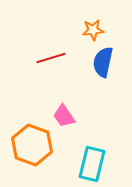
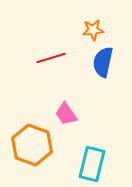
pink trapezoid: moved 2 px right, 2 px up
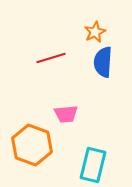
orange star: moved 2 px right, 2 px down; rotated 20 degrees counterclockwise
blue semicircle: rotated 8 degrees counterclockwise
pink trapezoid: rotated 60 degrees counterclockwise
cyan rectangle: moved 1 px right, 1 px down
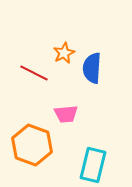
orange star: moved 31 px left, 21 px down
red line: moved 17 px left, 15 px down; rotated 44 degrees clockwise
blue semicircle: moved 11 px left, 6 px down
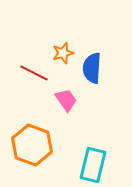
orange star: moved 1 px left; rotated 10 degrees clockwise
pink trapezoid: moved 14 px up; rotated 120 degrees counterclockwise
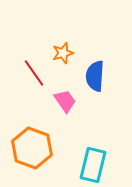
blue semicircle: moved 3 px right, 8 px down
red line: rotated 28 degrees clockwise
pink trapezoid: moved 1 px left, 1 px down
orange hexagon: moved 3 px down
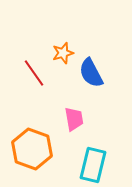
blue semicircle: moved 4 px left, 3 px up; rotated 32 degrees counterclockwise
pink trapezoid: moved 9 px right, 18 px down; rotated 25 degrees clockwise
orange hexagon: moved 1 px down
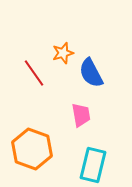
pink trapezoid: moved 7 px right, 4 px up
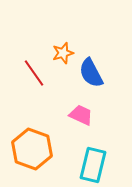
pink trapezoid: rotated 55 degrees counterclockwise
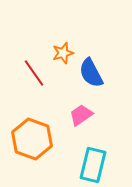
pink trapezoid: rotated 60 degrees counterclockwise
orange hexagon: moved 10 px up
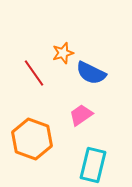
blue semicircle: rotated 36 degrees counterclockwise
